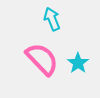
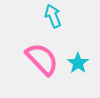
cyan arrow: moved 1 px right, 3 px up
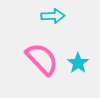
cyan arrow: rotated 110 degrees clockwise
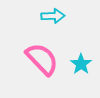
cyan star: moved 3 px right, 1 px down
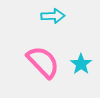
pink semicircle: moved 1 px right, 3 px down
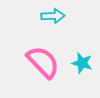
cyan star: moved 1 px right, 1 px up; rotated 20 degrees counterclockwise
